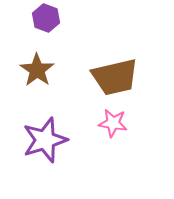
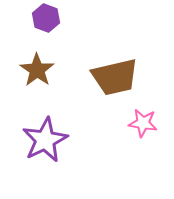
pink star: moved 30 px right
purple star: rotated 9 degrees counterclockwise
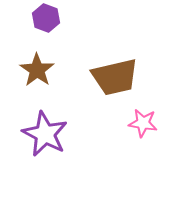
purple star: moved 6 px up; rotated 18 degrees counterclockwise
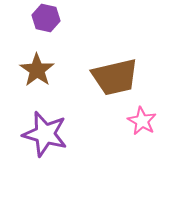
purple hexagon: rotated 8 degrees counterclockwise
pink star: moved 1 px left, 2 px up; rotated 20 degrees clockwise
purple star: rotated 12 degrees counterclockwise
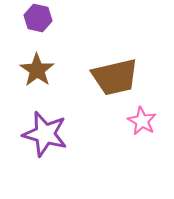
purple hexagon: moved 8 px left
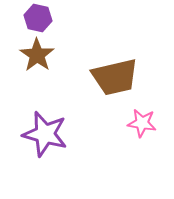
brown star: moved 15 px up
pink star: moved 2 px down; rotated 20 degrees counterclockwise
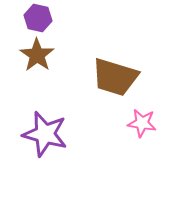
brown trapezoid: rotated 30 degrees clockwise
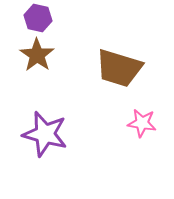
brown trapezoid: moved 4 px right, 9 px up
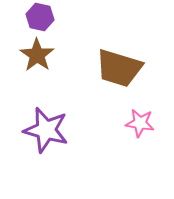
purple hexagon: moved 2 px right, 1 px up
pink star: moved 2 px left
purple star: moved 1 px right, 4 px up
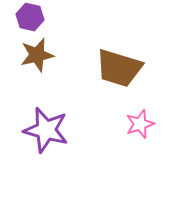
purple hexagon: moved 10 px left
brown star: rotated 24 degrees clockwise
pink star: moved 1 px down; rotated 28 degrees counterclockwise
